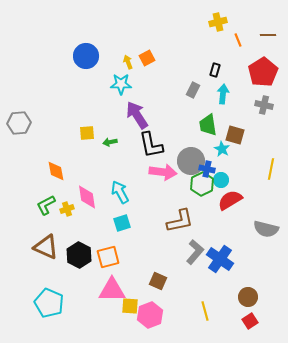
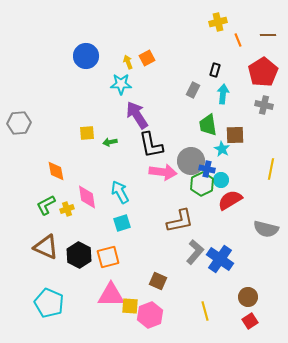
brown square at (235, 135): rotated 18 degrees counterclockwise
pink triangle at (112, 290): moved 1 px left, 5 px down
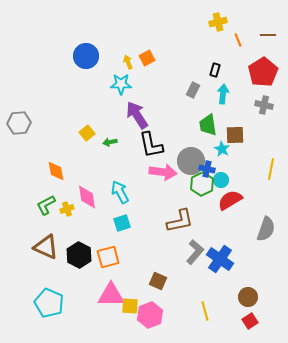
yellow square at (87, 133): rotated 35 degrees counterclockwise
gray semicircle at (266, 229): rotated 85 degrees counterclockwise
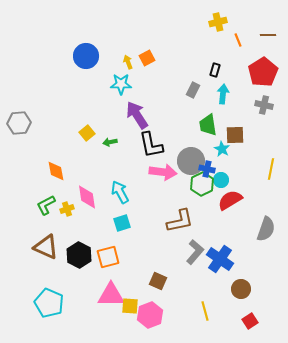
brown circle at (248, 297): moved 7 px left, 8 px up
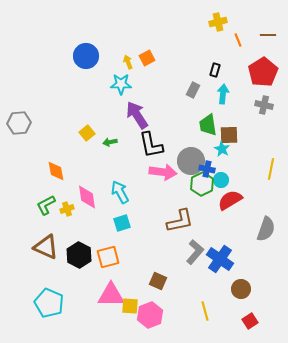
brown square at (235, 135): moved 6 px left
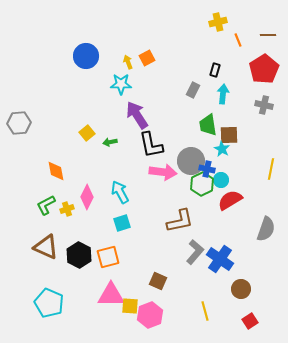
red pentagon at (263, 72): moved 1 px right, 3 px up
pink diamond at (87, 197): rotated 35 degrees clockwise
